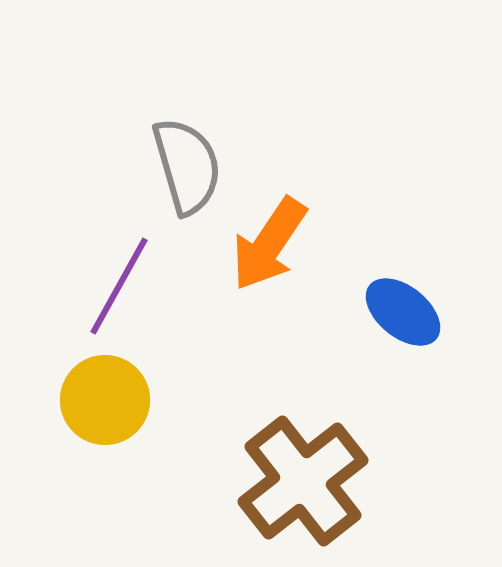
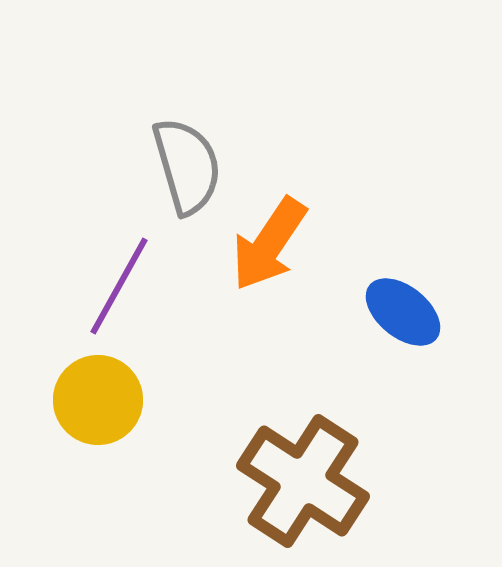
yellow circle: moved 7 px left
brown cross: rotated 19 degrees counterclockwise
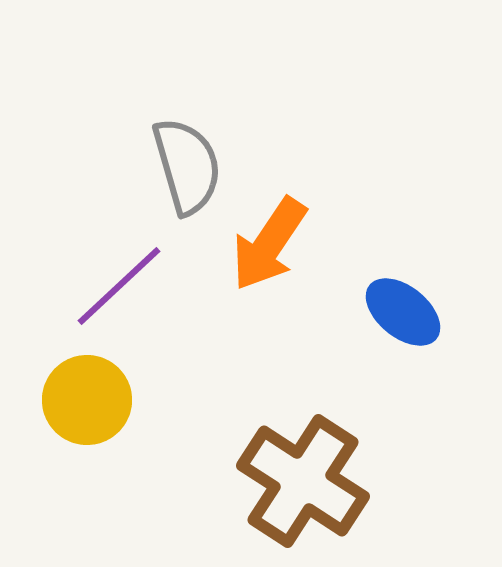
purple line: rotated 18 degrees clockwise
yellow circle: moved 11 px left
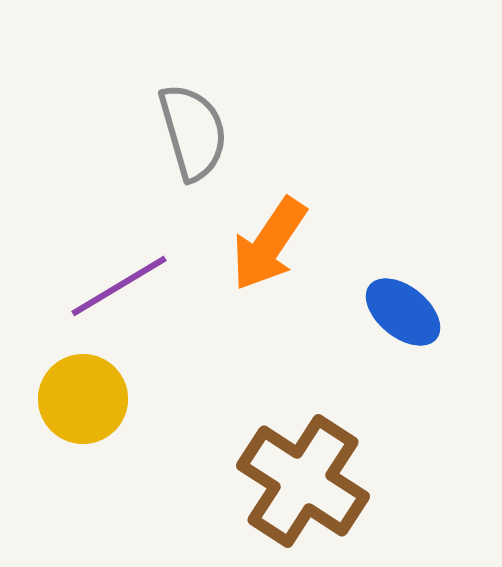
gray semicircle: moved 6 px right, 34 px up
purple line: rotated 12 degrees clockwise
yellow circle: moved 4 px left, 1 px up
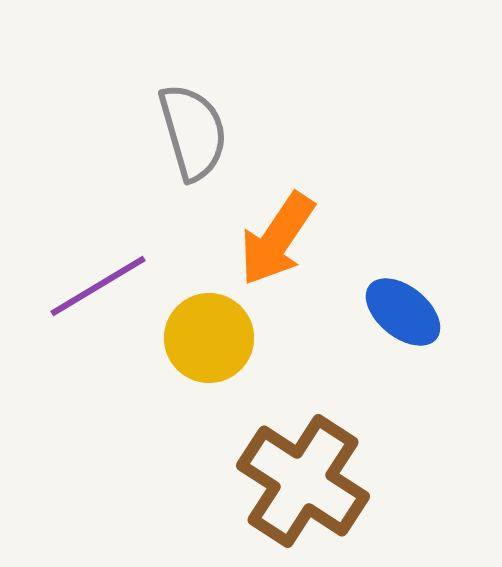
orange arrow: moved 8 px right, 5 px up
purple line: moved 21 px left
yellow circle: moved 126 px right, 61 px up
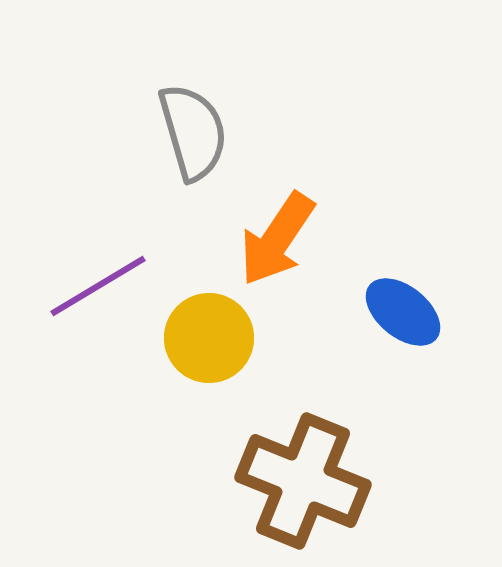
brown cross: rotated 11 degrees counterclockwise
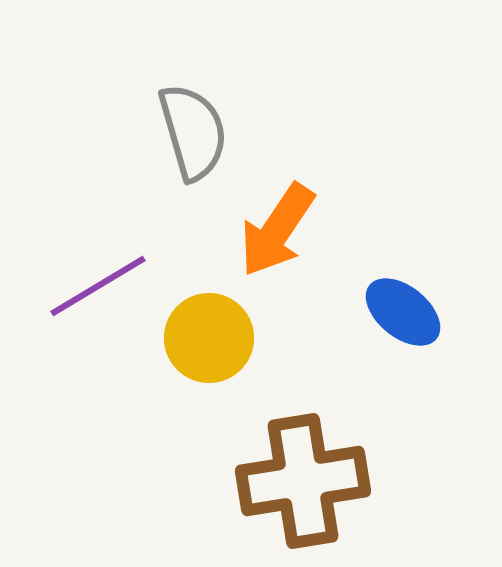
orange arrow: moved 9 px up
brown cross: rotated 31 degrees counterclockwise
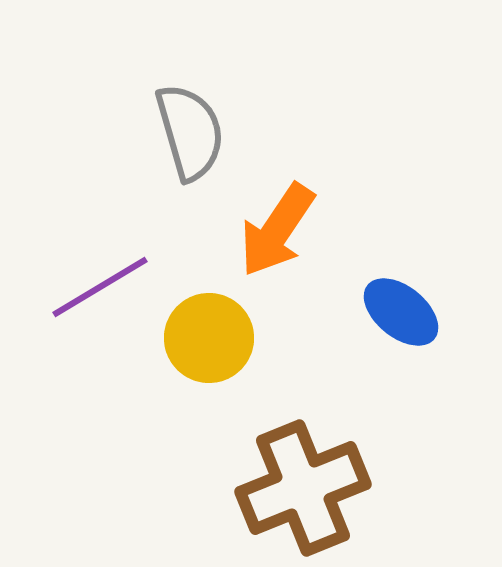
gray semicircle: moved 3 px left
purple line: moved 2 px right, 1 px down
blue ellipse: moved 2 px left
brown cross: moved 7 px down; rotated 13 degrees counterclockwise
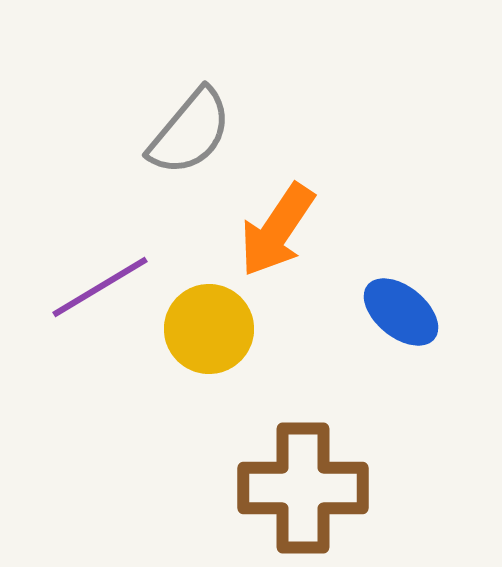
gray semicircle: rotated 56 degrees clockwise
yellow circle: moved 9 px up
brown cross: rotated 22 degrees clockwise
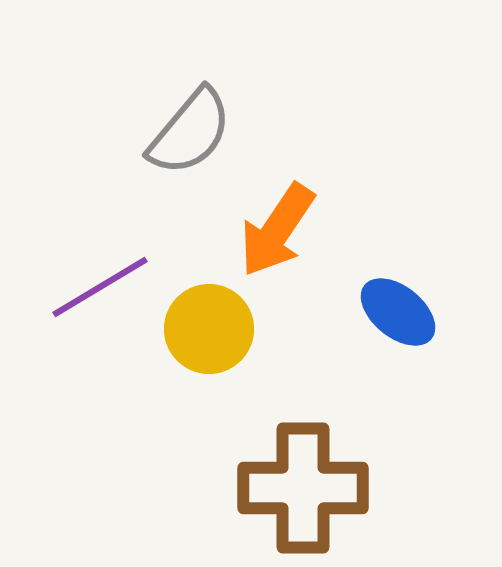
blue ellipse: moved 3 px left
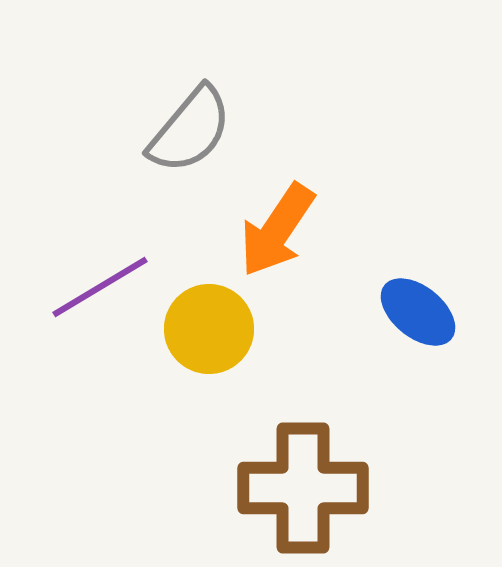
gray semicircle: moved 2 px up
blue ellipse: moved 20 px right
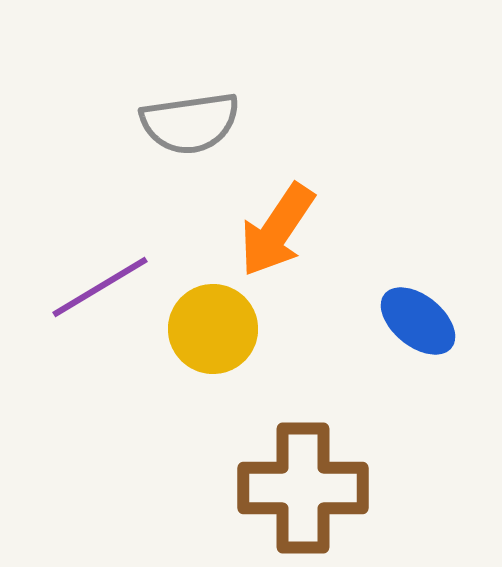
gray semicircle: moved 7 px up; rotated 42 degrees clockwise
blue ellipse: moved 9 px down
yellow circle: moved 4 px right
